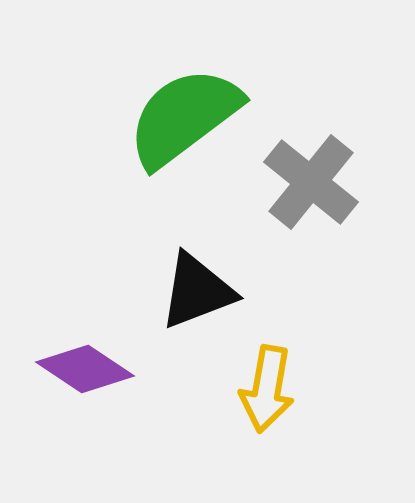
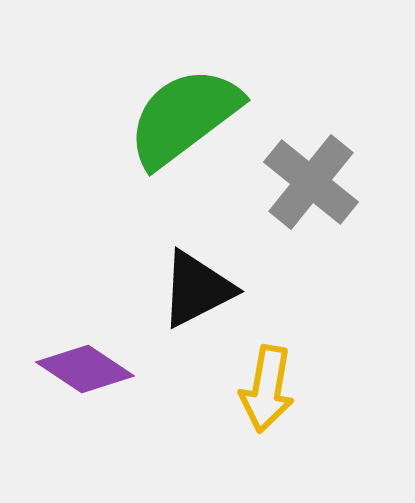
black triangle: moved 2 px up; rotated 6 degrees counterclockwise
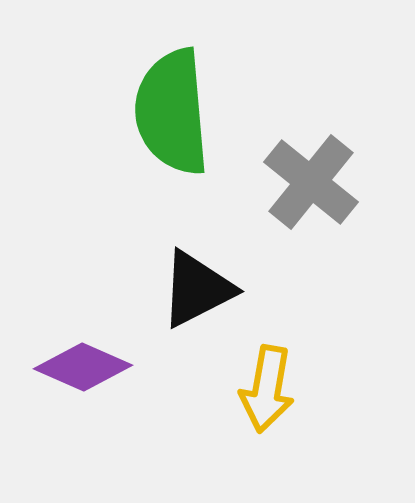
green semicircle: moved 12 px left, 5 px up; rotated 58 degrees counterclockwise
purple diamond: moved 2 px left, 2 px up; rotated 10 degrees counterclockwise
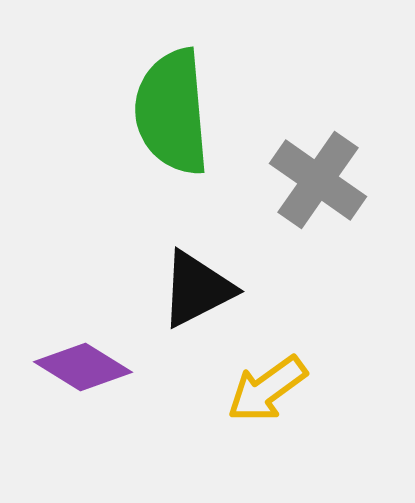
gray cross: moved 7 px right, 2 px up; rotated 4 degrees counterclockwise
purple diamond: rotated 8 degrees clockwise
yellow arrow: rotated 44 degrees clockwise
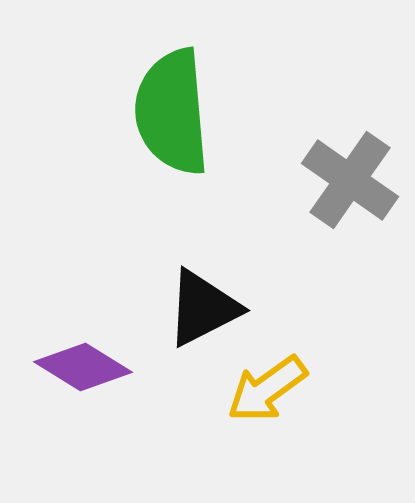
gray cross: moved 32 px right
black triangle: moved 6 px right, 19 px down
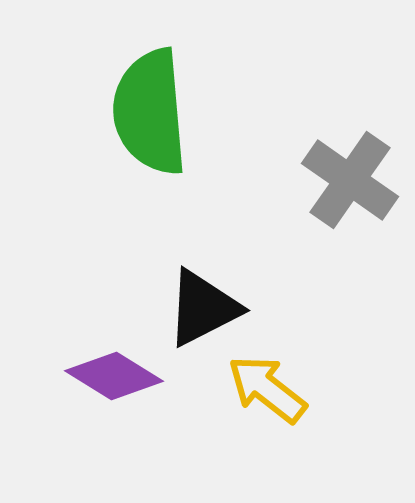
green semicircle: moved 22 px left
purple diamond: moved 31 px right, 9 px down
yellow arrow: rotated 74 degrees clockwise
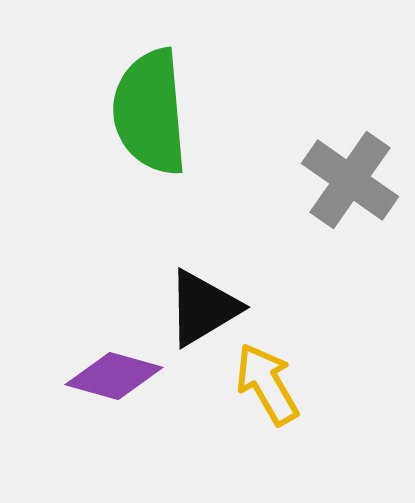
black triangle: rotated 4 degrees counterclockwise
purple diamond: rotated 16 degrees counterclockwise
yellow arrow: moved 5 px up; rotated 22 degrees clockwise
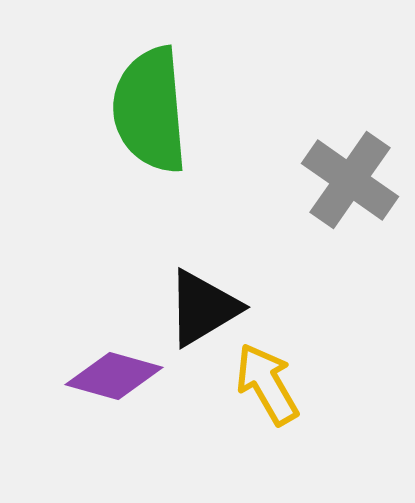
green semicircle: moved 2 px up
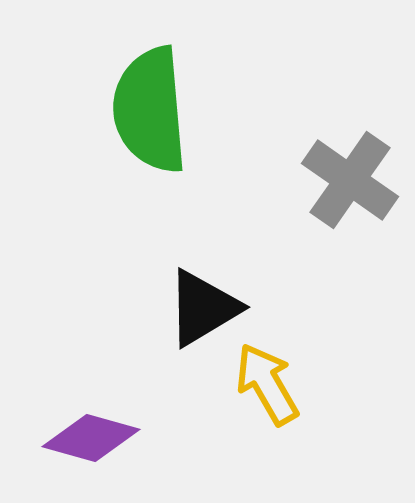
purple diamond: moved 23 px left, 62 px down
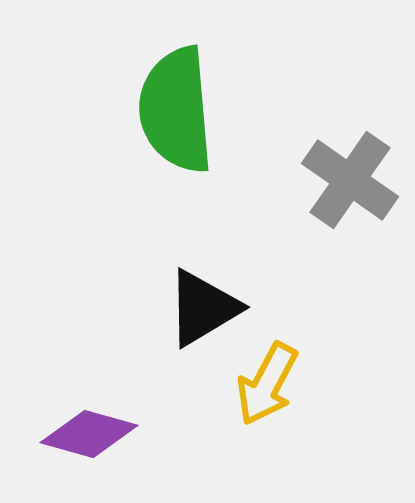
green semicircle: moved 26 px right
yellow arrow: rotated 122 degrees counterclockwise
purple diamond: moved 2 px left, 4 px up
